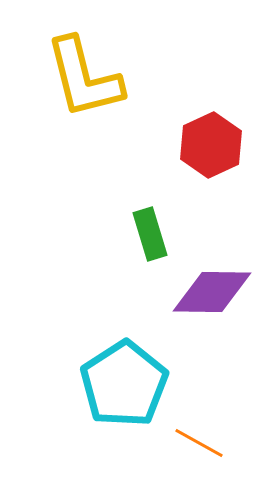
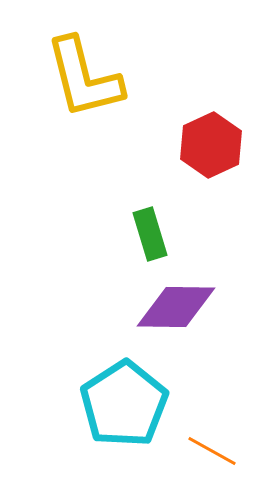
purple diamond: moved 36 px left, 15 px down
cyan pentagon: moved 20 px down
orange line: moved 13 px right, 8 px down
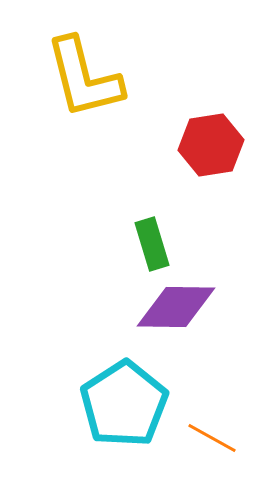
red hexagon: rotated 16 degrees clockwise
green rectangle: moved 2 px right, 10 px down
orange line: moved 13 px up
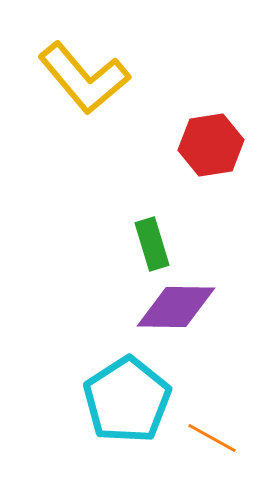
yellow L-shape: rotated 26 degrees counterclockwise
cyan pentagon: moved 3 px right, 4 px up
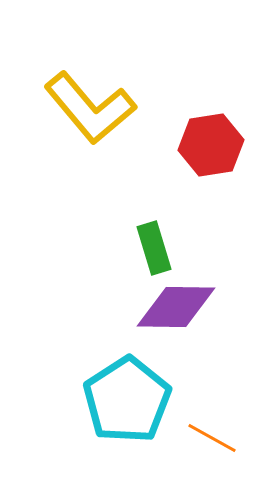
yellow L-shape: moved 6 px right, 30 px down
green rectangle: moved 2 px right, 4 px down
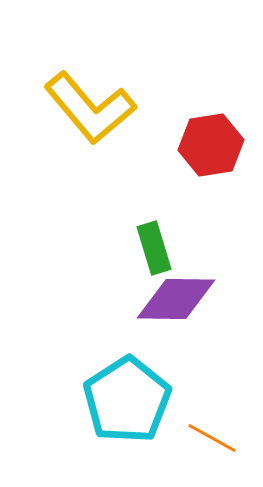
purple diamond: moved 8 px up
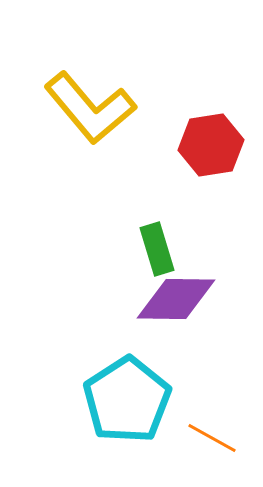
green rectangle: moved 3 px right, 1 px down
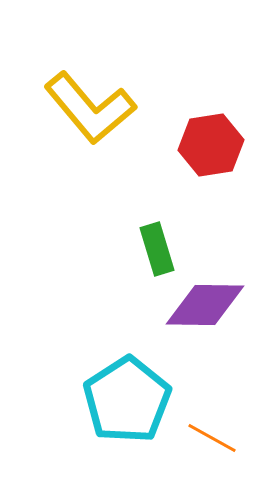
purple diamond: moved 29 px right, 6 px down
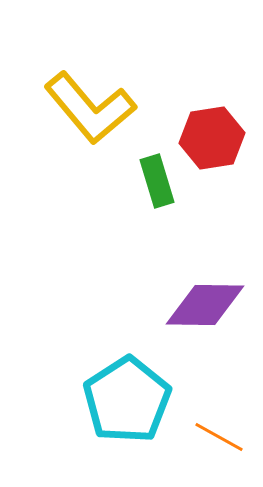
red hexagon: moved 1 px right, 7 px up
green rectangle: moved 68 px up
orange line: moved 7 px right, 1 px up
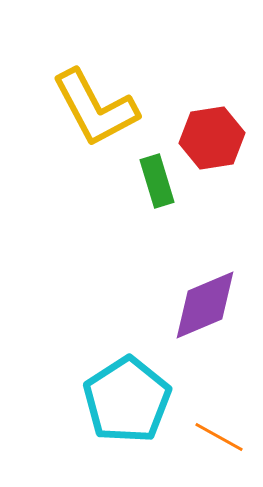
yellow L-shape: moved 5 px right; rotated 12 degrees clockwise
purple diamond: rotated 24 degrees counterclockwise
